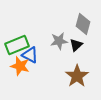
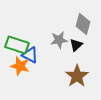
gray star: moved 1 px up
green rectangle: rotated 40 degrees clockwise
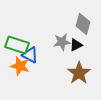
gray star: moved 3 px right, 2 px down
black triangle: rotated 16 degrees clockwise
brown star: moved 2 px right, 3 px up
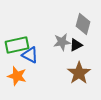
green rectangle: rotated 30 degrees counterclockwise
orange star: moved 3 px left, 10 px down
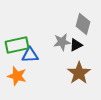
blue triangle: rotated 30 degrees counterclockwise
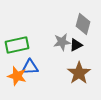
blue triangle: moved 12 px down
